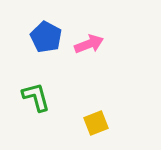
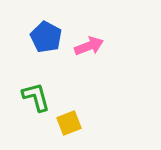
pink arrow: moved 2 px down
yellow square: moved 27 px left
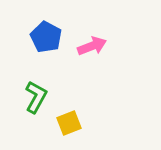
pink arrow: moved 3 px right
green L-shape: rotated 44 degrees clockwise
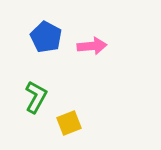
pink arrow: rotated 16 degrees clockwise
